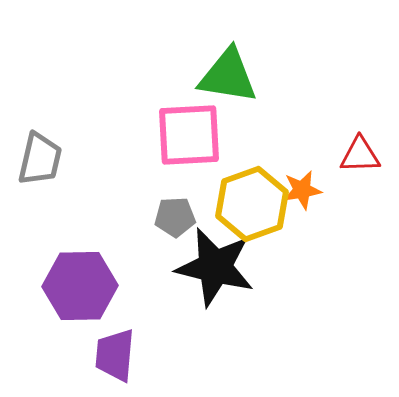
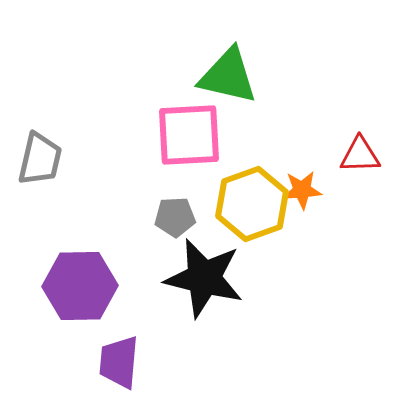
green triangle: rotated 4 degrees clockwise
orange star: rotated 6 degrees clockwise
black star: moved 11 px left, 11 px down
purple trapezoid: moved 4 px right, 7 px down
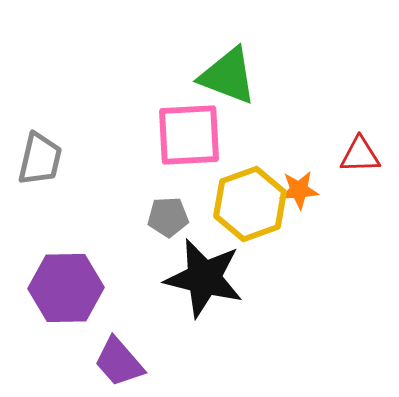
green triangle: rotated 8 degrees clockwise
orange star: moved 3 px left
yellow hexagon: moved 2 px left
gray pentagon: moved 7 px left
purple hexagon: moved 14 px left, 2 px down
purple trapezoid: rotated 46 degrees counterclockwise
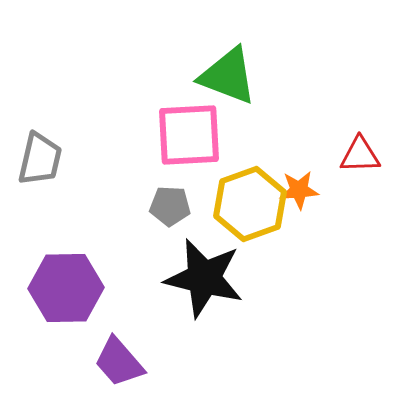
gray pentagon: moved 2 px right, 11 px up; rotated 6 degrees clockwise
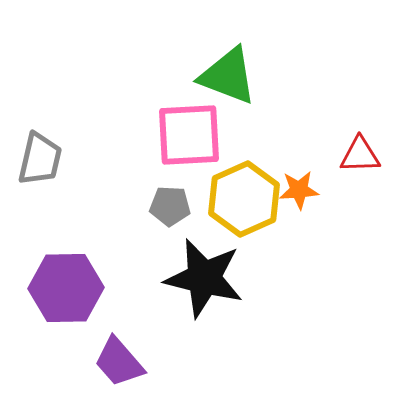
yellow hexagon: moved 6 px left, 5 px up; rotated 4 degrees counterclockwise
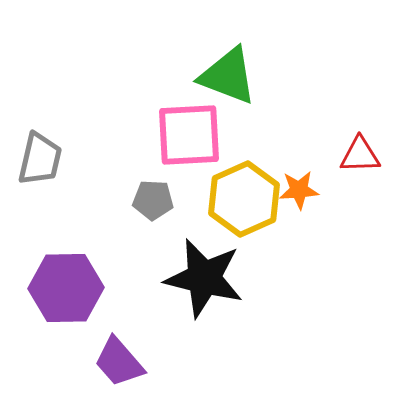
gray pentagon: moved 17 px left, 6 px up
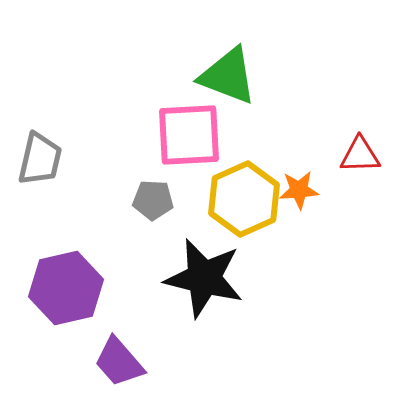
purple hexagon: rotated 12 degrees counterclockwise
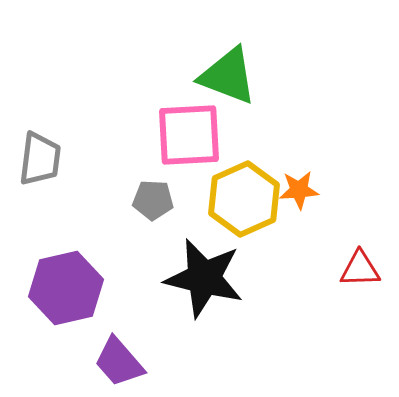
red triangle: moved 114 px down
gray trapezoid: rotated 6 degrees counterclockwise
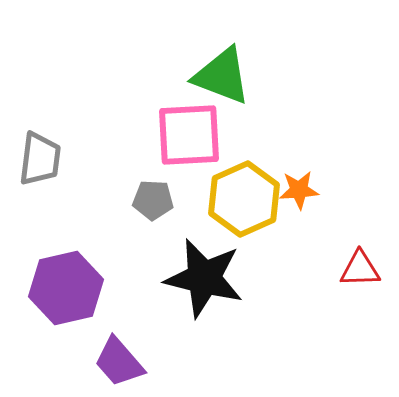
green triangle: moved 6 px left
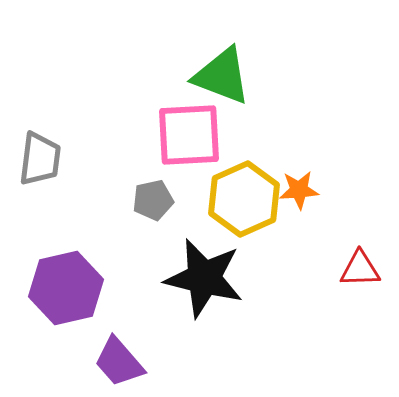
gray pentagon: rotated 15 degrees counterclockwise
